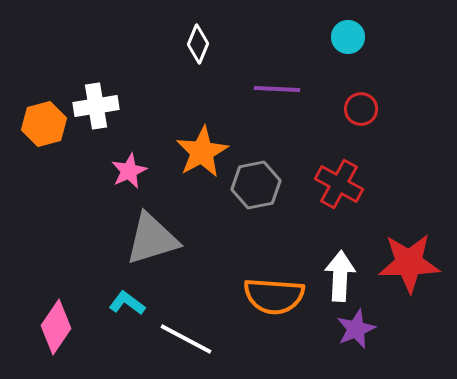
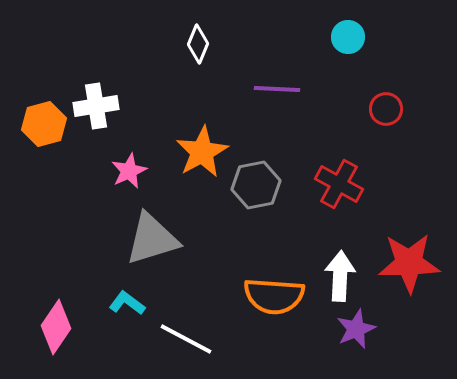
red circle: moved 25 px right
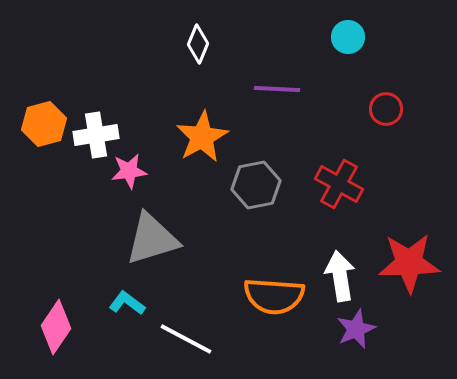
white cross: moved 29 px down
orange star: moved 15 px up
pink star: rotated 18 degrees clockwise
white arrow: rotated 12 degrees counterclockwise
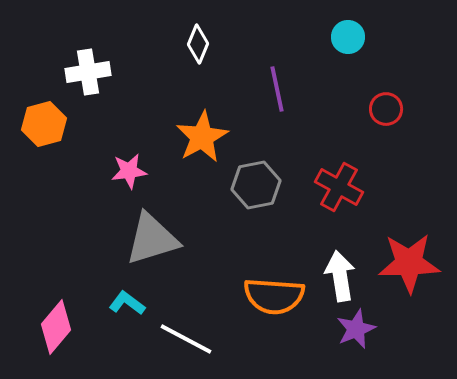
purple line: rotated 75 degrees clockwise
white cross: moved 8 px left, 63 px up
red cross: moved 3 px down
pink diamond: rotated 6 degrees clockwise
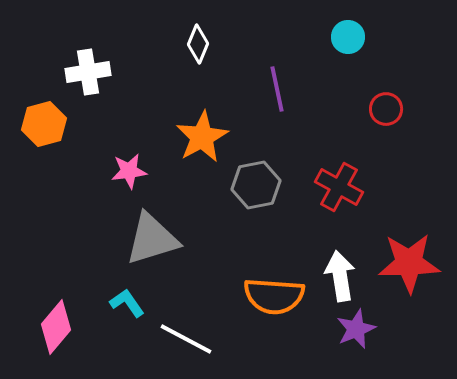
cyan L-shape: rotated 18 degrees clockwise
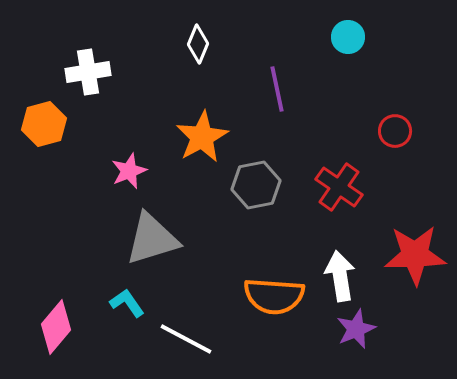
red circle: moved 9 px right, 22 px down
pink star: rotated 15 degrees counterclockwise
red cross: rotated 6 degrees clockwise
red star: moved 6 px right, 8 px up
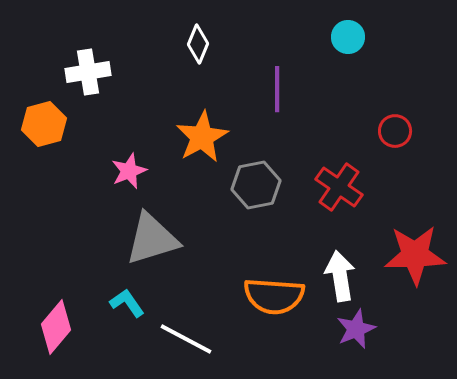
purple line: rotated 12 degrees clockwise
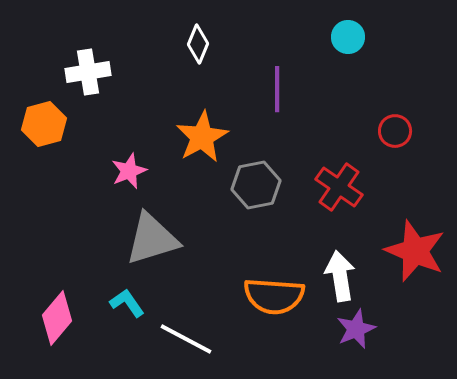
red star: moved 4 px up; rotated 24 degrees clockwise
pink diamond: moved 1 px right, 9 px up
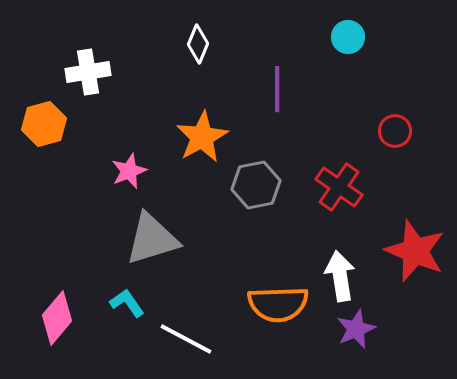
orange semicircle: moved 4 px right, 8 px down; rotated 6 degrees counterclockwise
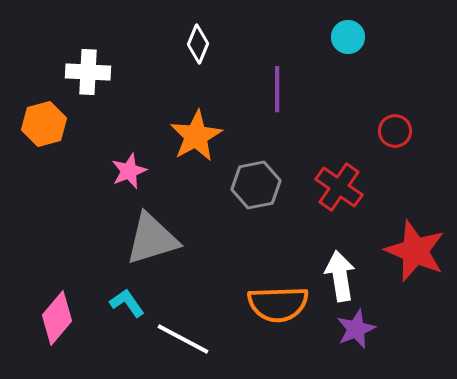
white cross: rotated 12 degrees clockwise
orange star: moved 6 px left, 1 px up
white line: moved 3 px left
